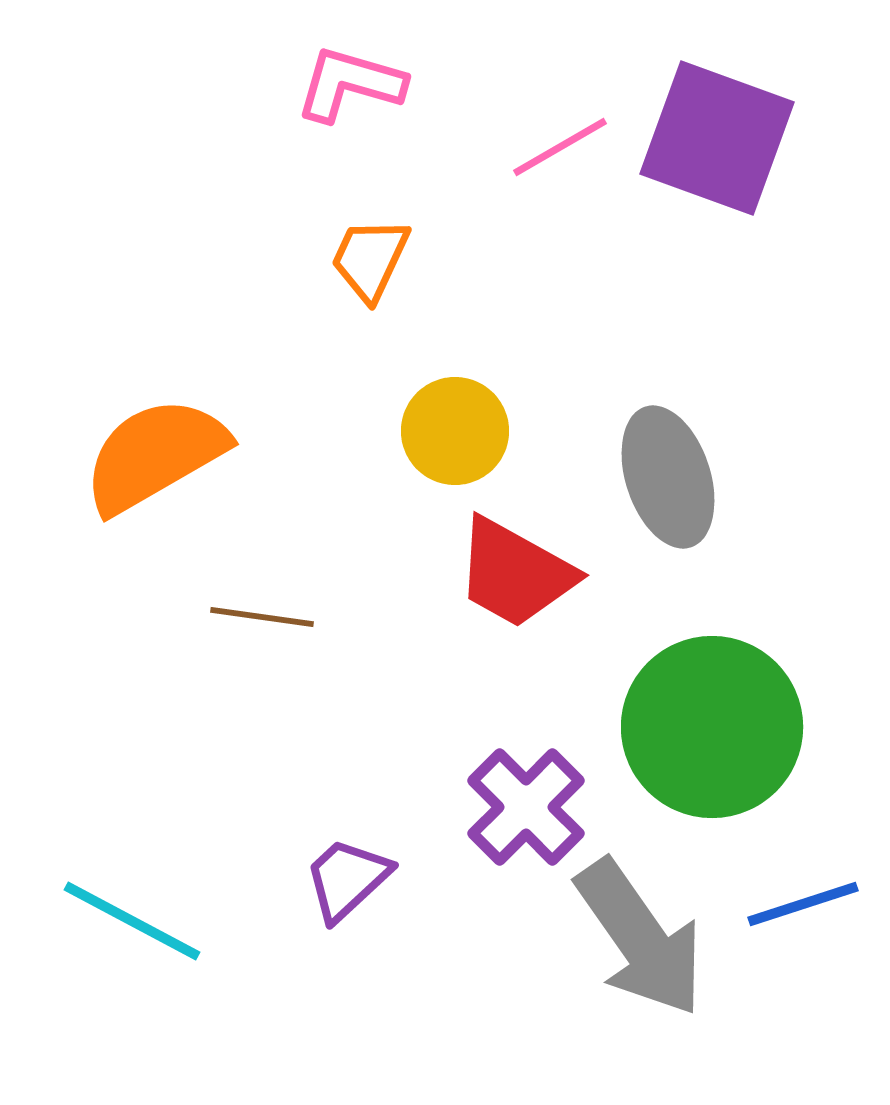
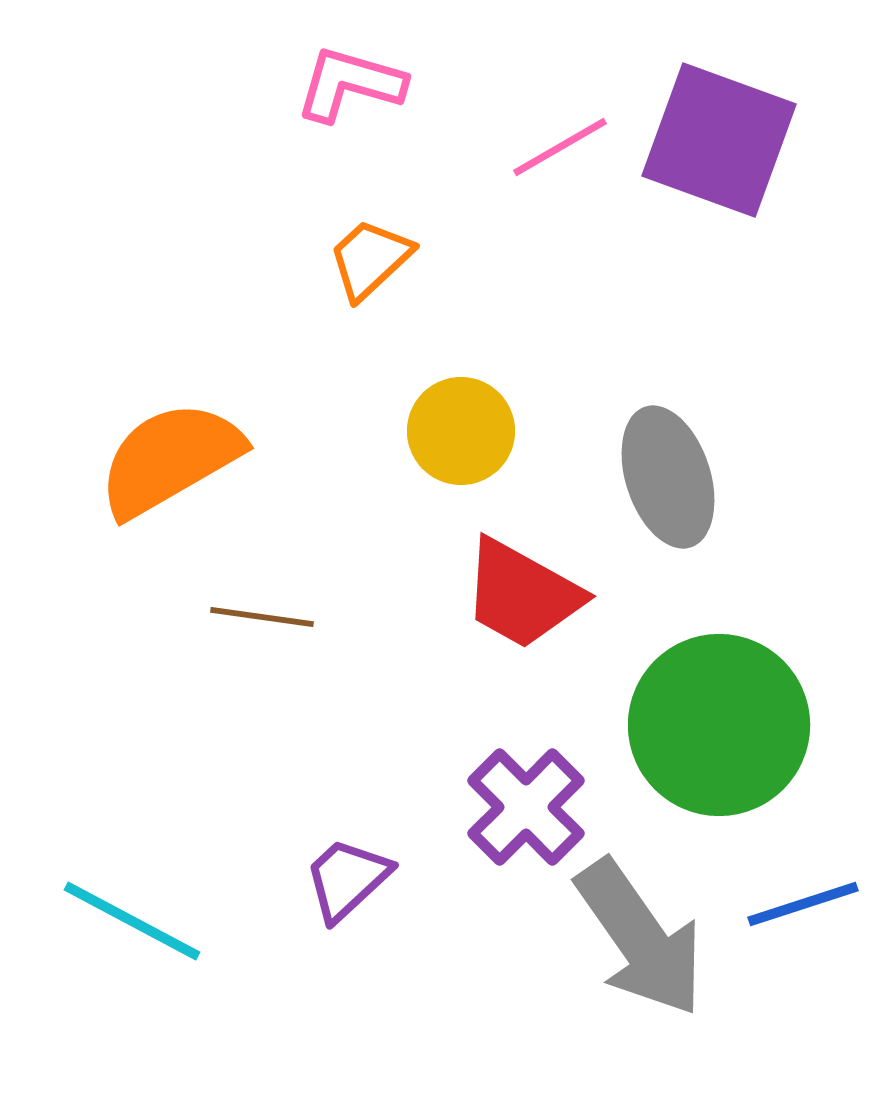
purple square: moved 2 px right, 2 px down
orange trapezoid: rotated 22 degrees clockwise
yellow circle: moved 6 px right
orange semicircle: moved 15 px right, 4 px down
red trapezoid: moved 7 px right, 21 px down
green circle: moved 7 px right, 2 px up
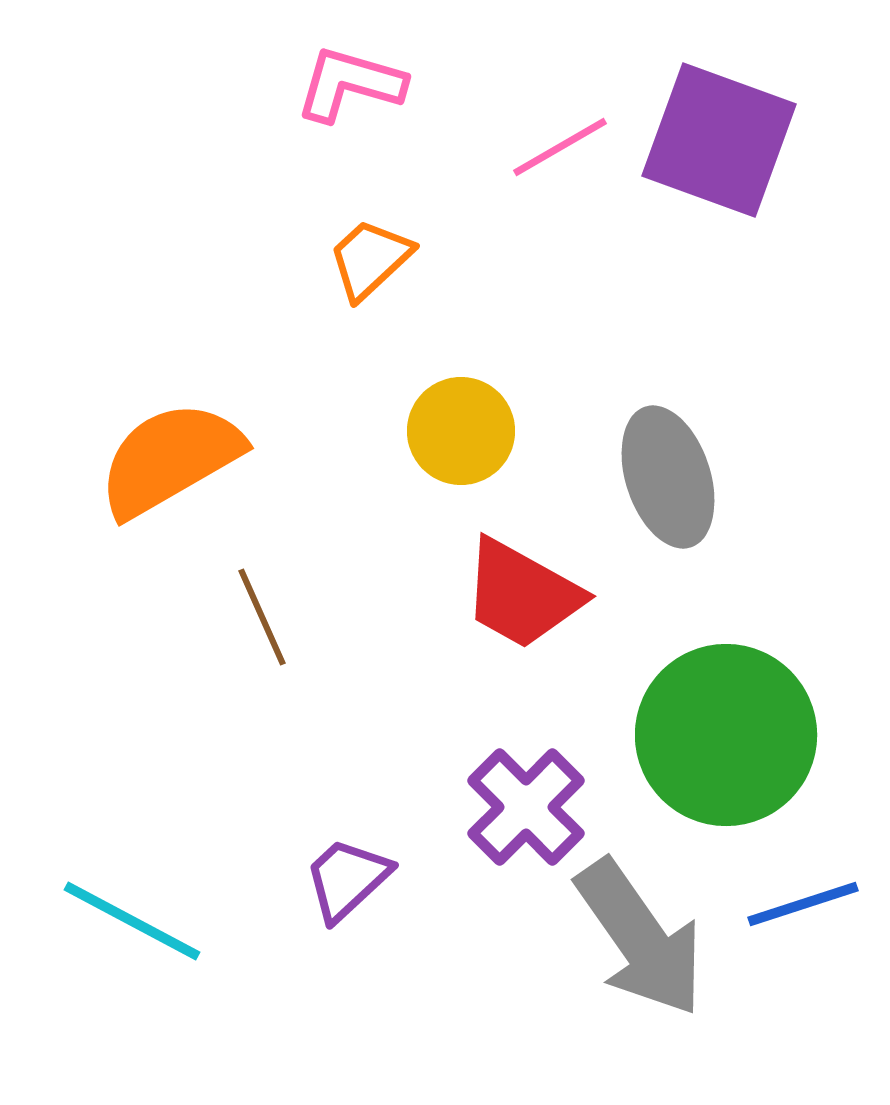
brown line: rotated 58 degrees clockwise
green circle: moved 7 px right, 10 px down
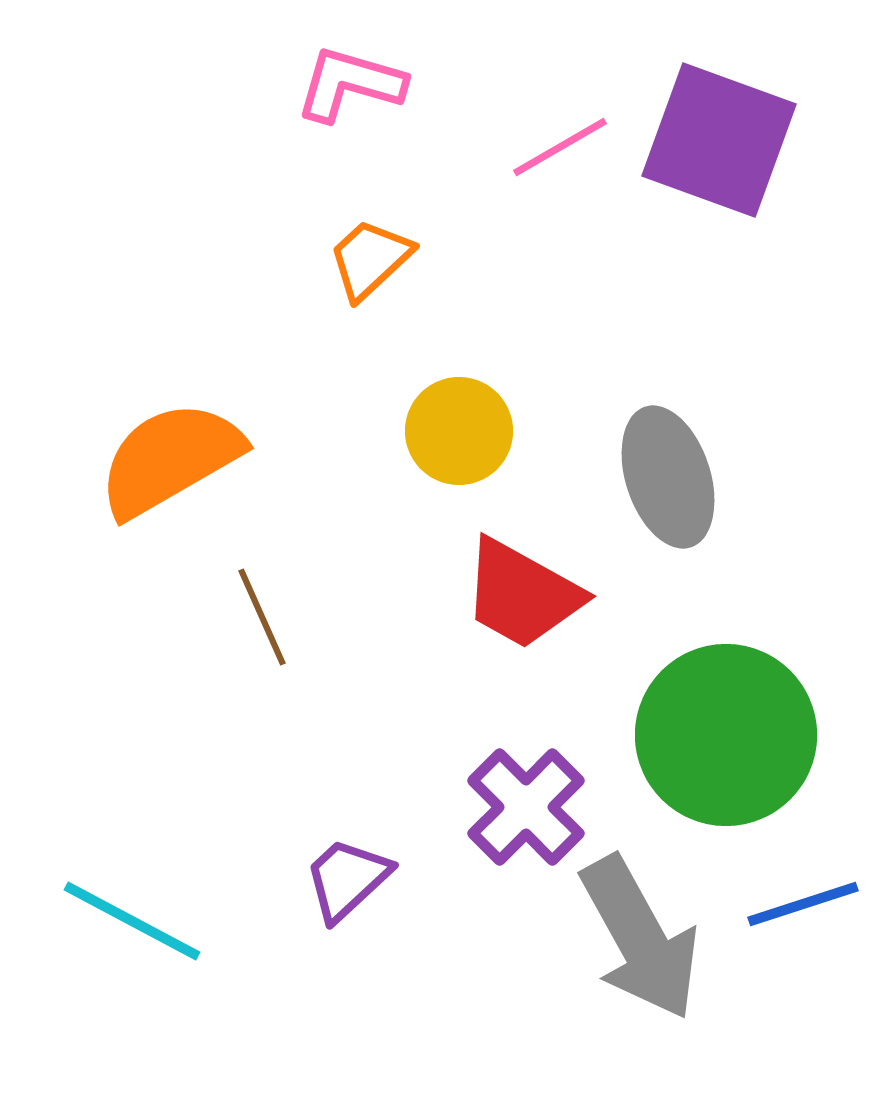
yellow circle: moved 2 px left
gray arrow: rotated 6 degrees clockwise
